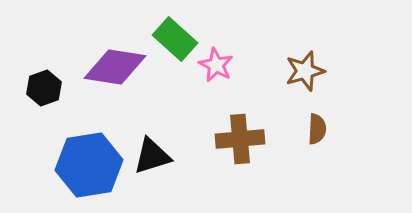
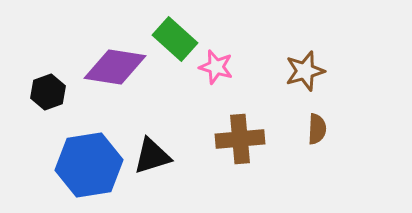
pink star: moved 2 px down; rotated 12 degrees counterclockwise
black hexagon: moved 4 px right, 4 px down
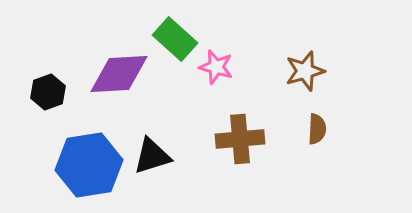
purple diamond: moved 4 px right, 7 px down; rotated 12 degrees counterclockwise
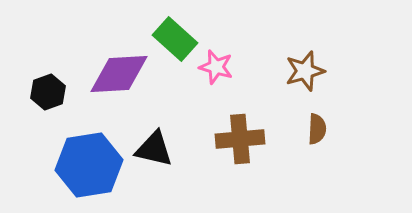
black triangle: moved 2 px right, 7 px up; rotated 30 degrees clockwise
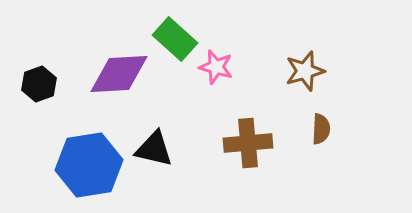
black hexagon: moved 9 px left, 8 px up
brown semicircle: moved 4 px right
brown cross: moved 8 px right, 4 px down
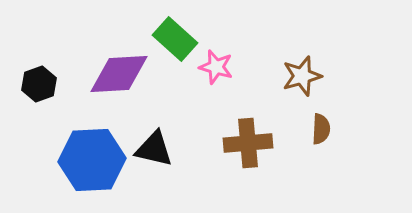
brown star: moved 3 px left, 5 px down
blue hexagon: moved 3 px right, 5 px up; rotated 6 degrees clockwise
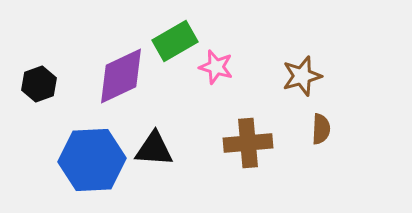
green rectangle: moved 2 px down; rotated 72 degrees counterclockwise
purple diamond: moved 2 px right, 2 px down; rotated 22 degrees counterclockwise
black triangle: rotated 9 degrees counterclockwise
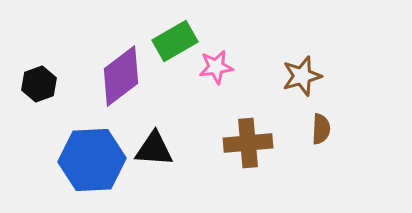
pink star: rotated 24 degrees counterclockwise
purple diamond: rotated 12 degrees counterclockwise
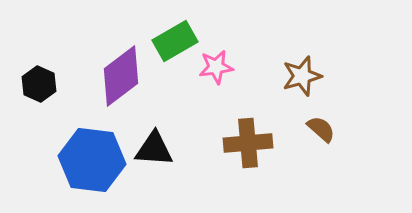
black hexagon: rotated 16 degrees counterclockwise
brown semicircle: rotated 52 degrees counterclockwise
blue hexagon: rotated 10 degrees clockwise
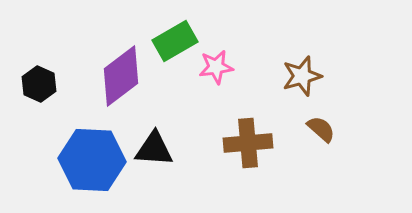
blue hexagon: rotated 4 degrees counterclockwise
